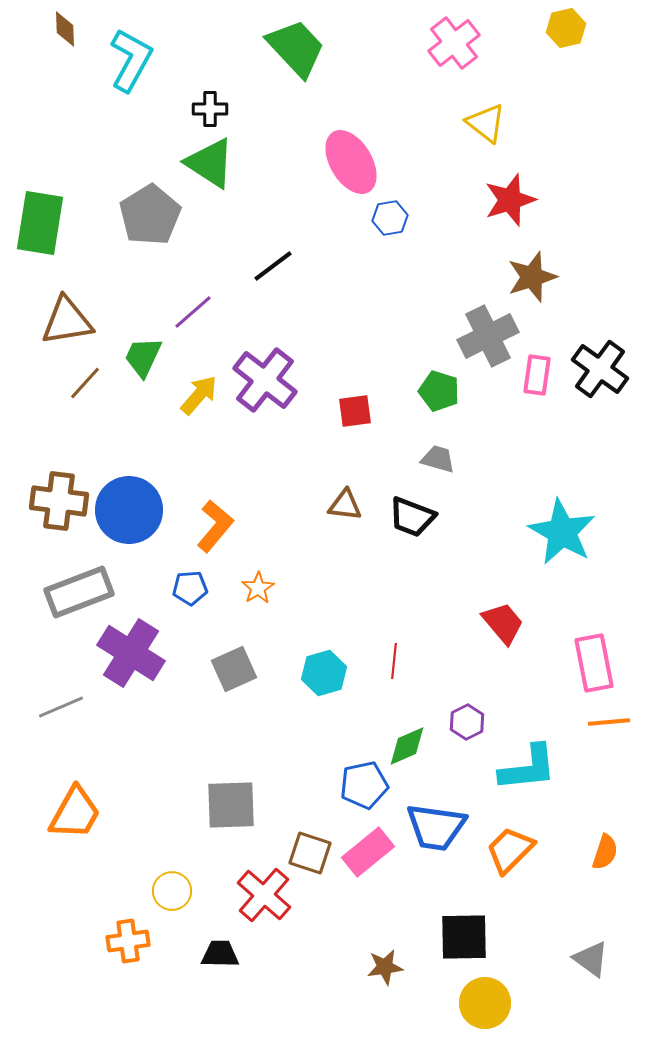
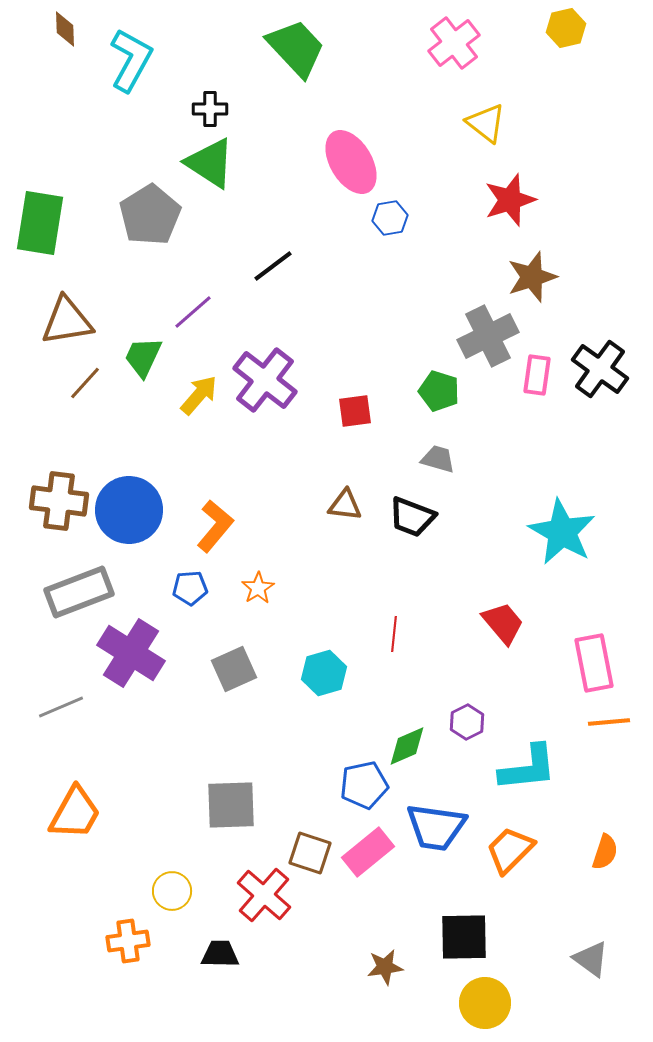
red line at (394, 661): moved 27 px up
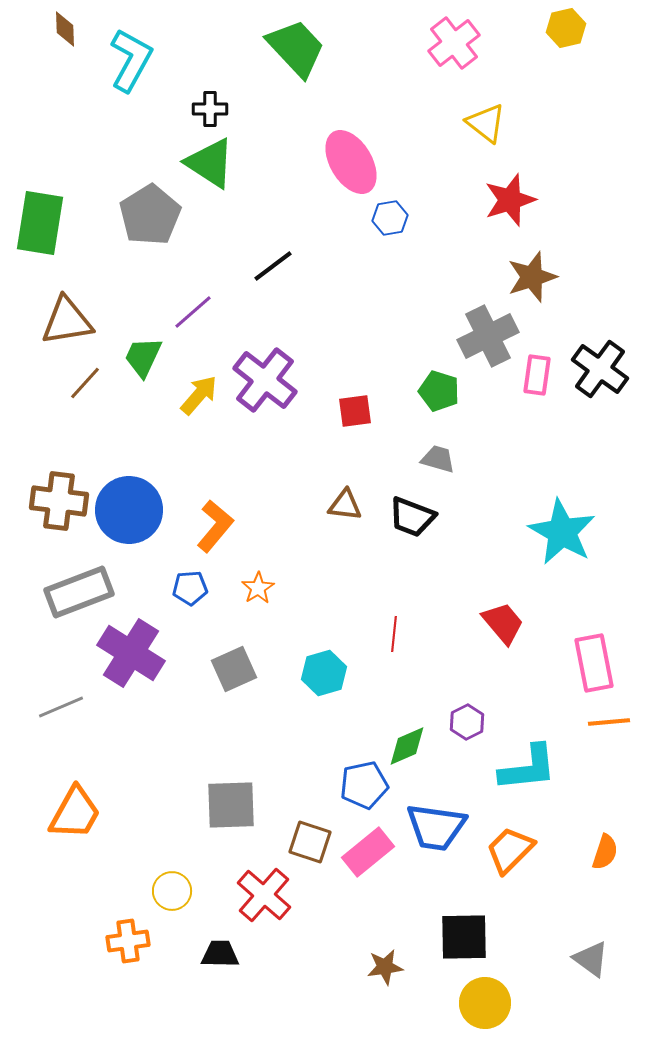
brown square at (310, 853): moved 11 px up
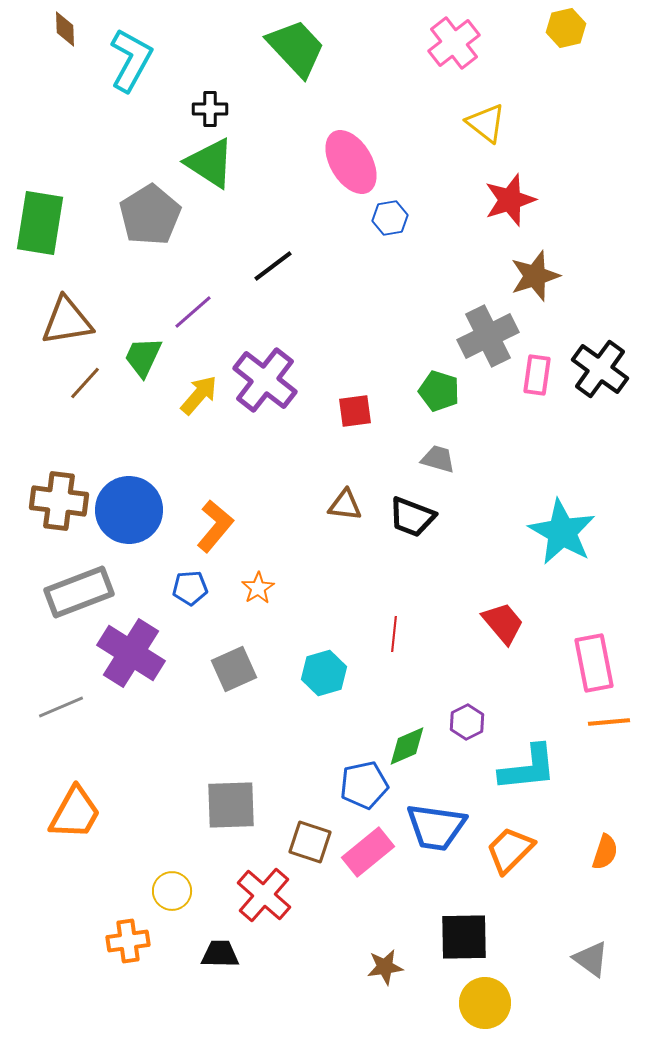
brown star at (532, 277): moved 3 px right, 1 px up
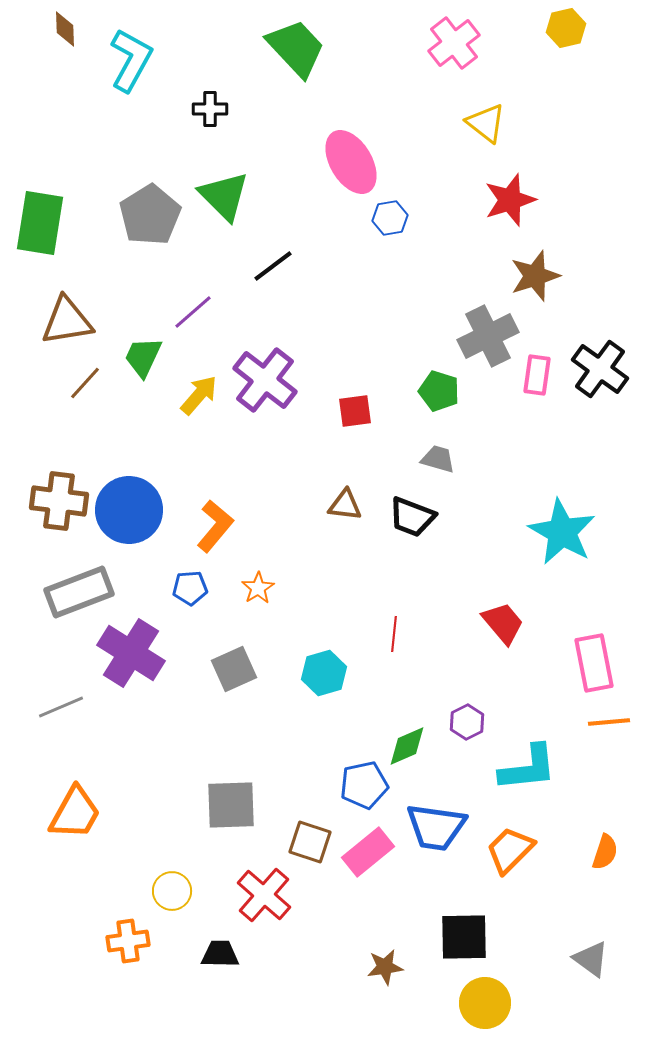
green triangle at (210, 163): moved 14 px right, 33 px down; rotated 12 degrees clockwise
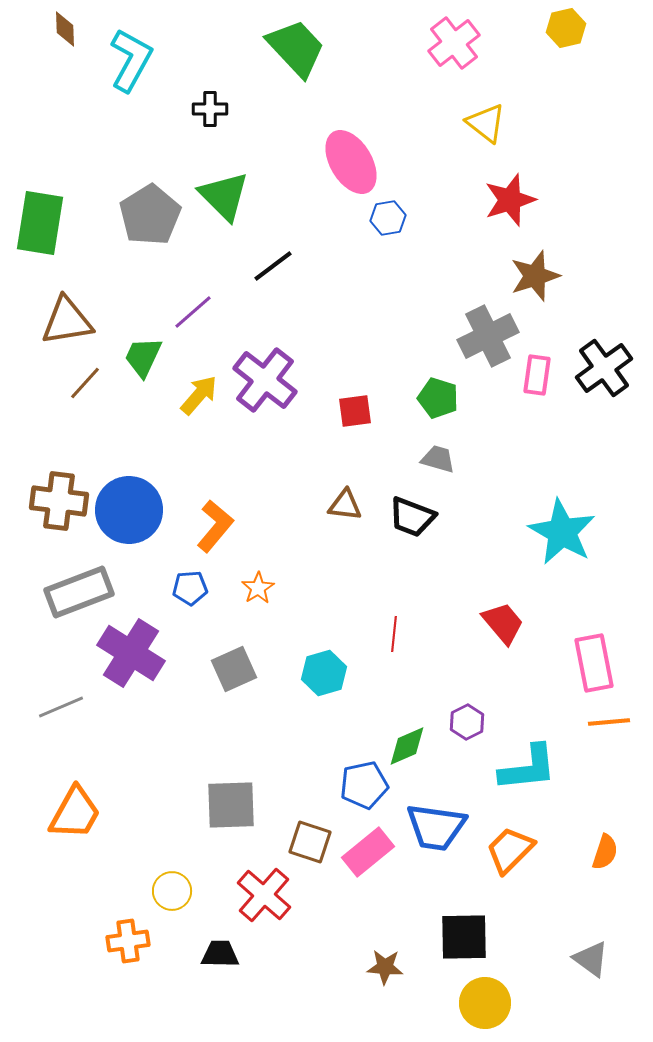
blue hexagon at (390, 218): moved 2 px left
black cross at (600, 369): moved 4 px right, 1 px up; rotated 18 degrees clockwise
green pentagon at (439, 391): moved 1 px left, 7 px down
brown star at (385, 967): rotated 12 degrees clockwise
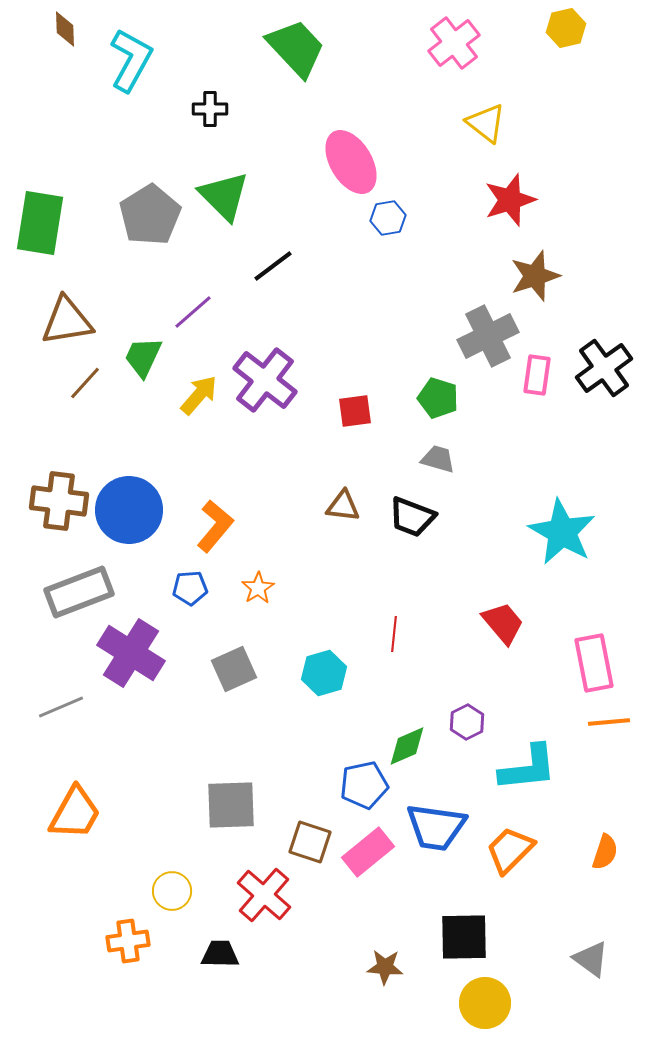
brown triangle at (345, 505): moved 2 px left, 1 px down
